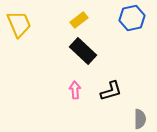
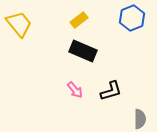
blue hexagon: rotated 10 degrees counterclockwise
yellow trapezoid: rotated 16 degrees counterclockwise
black rectangle: rotated 20 degrees counterclockwise
pink arrow: rotated 144 degrees clockwise
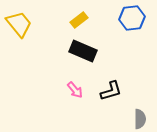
blue hexagon: rotated 15 degrees clockwise
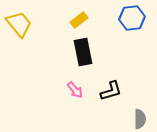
black rectangle: moved 1 px down; rotated 56 degrees clockwise
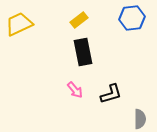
yellow trapezoid: rotated 76 degrees counterclockwise
black L-shape: moved 3 px down
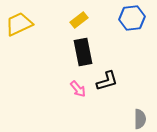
pink arrow: moved 3 px right, 1 px up
black L-shape: moved 4 px left, 13 px up
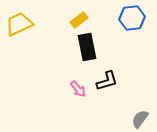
black rectangle: moved 4 px right, 5 px up
gray semicircle: rotated 144 degrees counterclockwise
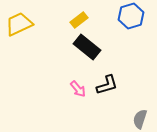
blue hexagon: moved 1 px left, 2 px up; rotated 10 degrees counterclockwise
black rectangle: rotated 40 degrees counterclockwise
black L-shape: moved 4 px down
gray semicircle: rotated 18 degrees counterclockwise
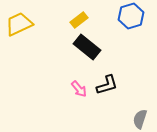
pink arrow: moved 1 px right
